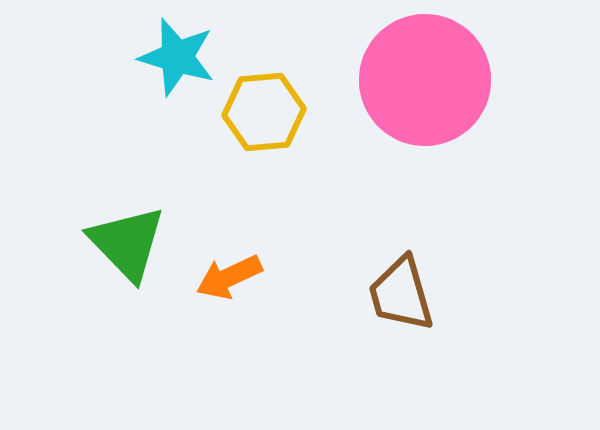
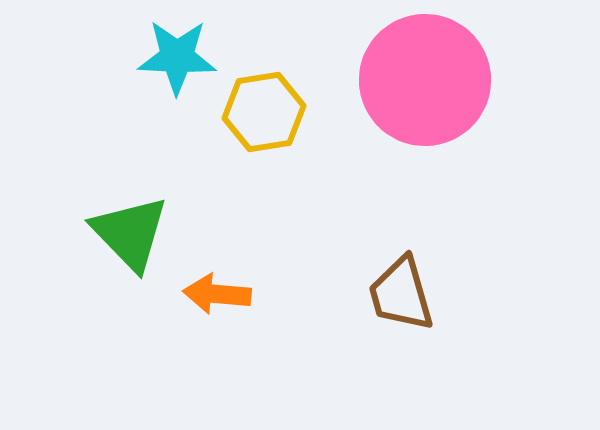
cyan star: rotated 14 degrees counterclockwise
yellow hexagon: rotated 4 degrees counterclockwise
green triangle: moved 3 px right, 10 px up
orange arrow: moved 12 px left, 17 px down; rotated 30 degrees clockwise
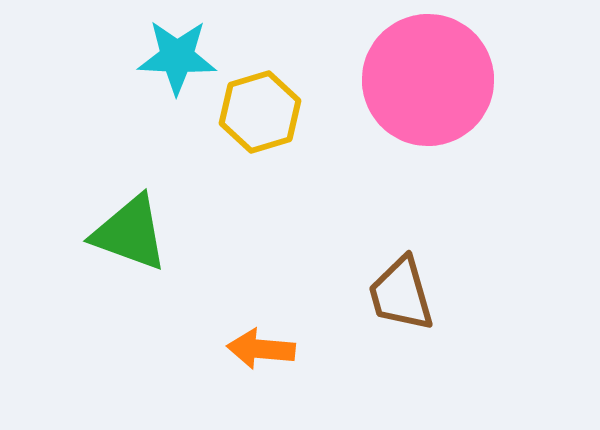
pink circle: moved 3 px right
yellow hexagon: moved 4 px left; rotated 8 degrees counterclockwise
green triangle: rotated 26 degrees counterclockwise
orange arrow: moved 44 px right, 55 px down
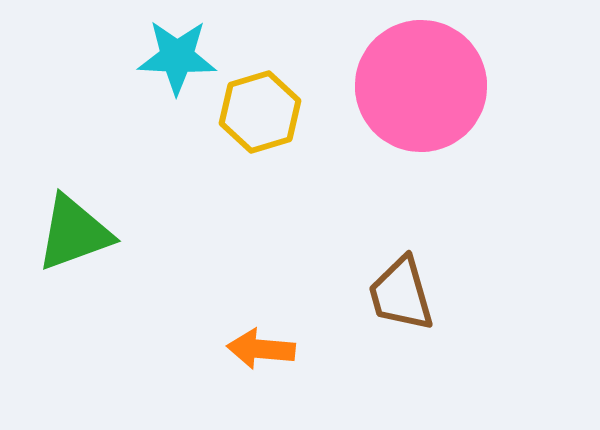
pink circle: moved 7 px left, 6 px down
green triangle: moved 56 px left; rotated 40 degrees counterclockwise
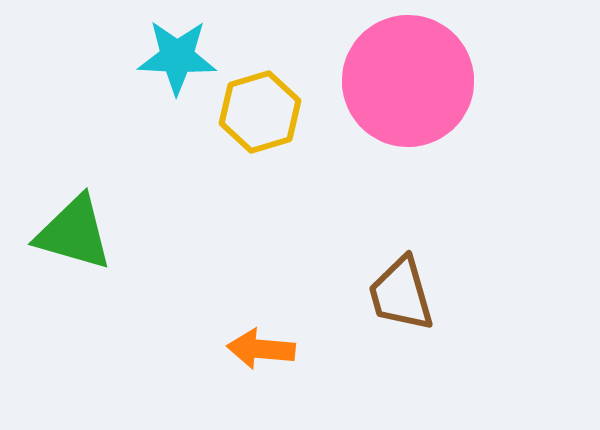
pink circle: moved 13 px left, 5 px up
green triangle: rotated 36 degrees clockwise
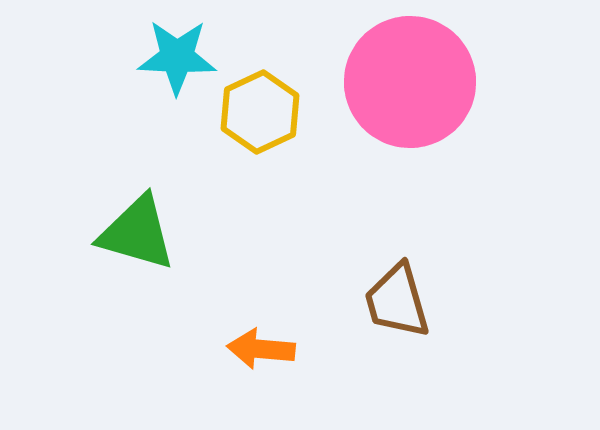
pink circle: moved 2 px right, 1 px down
yellow hexagon: rotated 8 degrees counterclockwise
green triangle: moved 63 px right
brown trapezoid: moved 4 px left, 7 px down
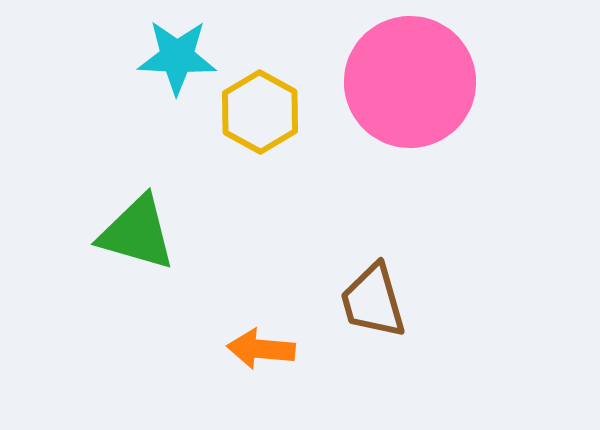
yellow hexagon: rotated 6 degrees counterclockwise
brown trapezoid: moved 24 px left
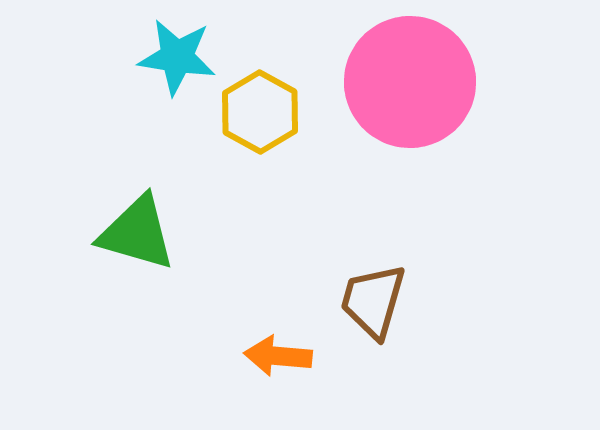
cyan star: rotated 6 degrees clockwise
brown trapezoid: rotated 32 degrees clockwise
orange arrow: moved 17 px right, 7 px down
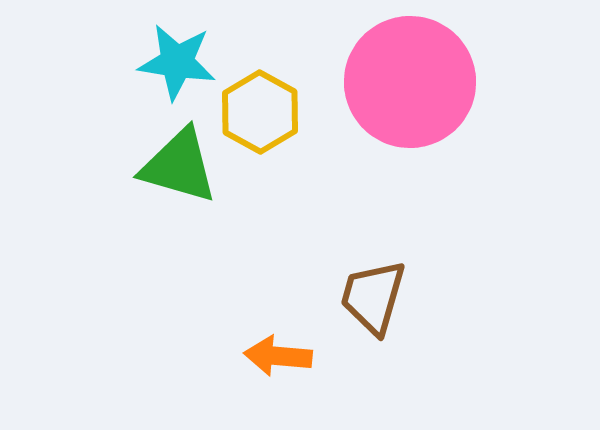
cyan star: moved 5 px down
green triangle: moved 42 px right, 67 px up
brown trapezoid: moved 4 px up
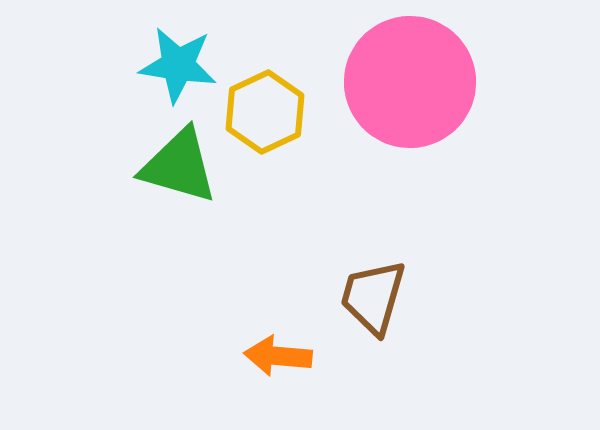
cyan star: moved 1 px right, 3 px down
yellow hexagon: moved 5 px right; rotated 6 degrees clockwise
